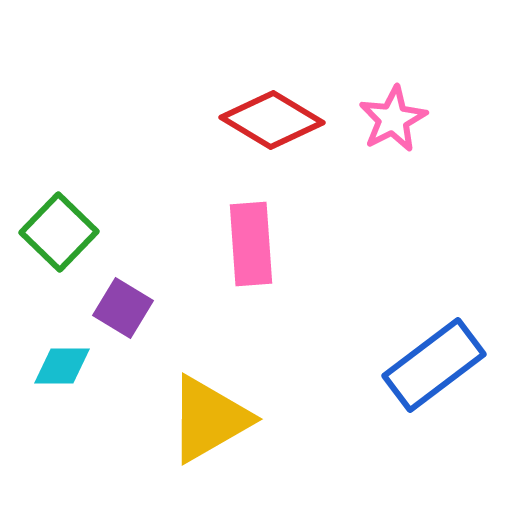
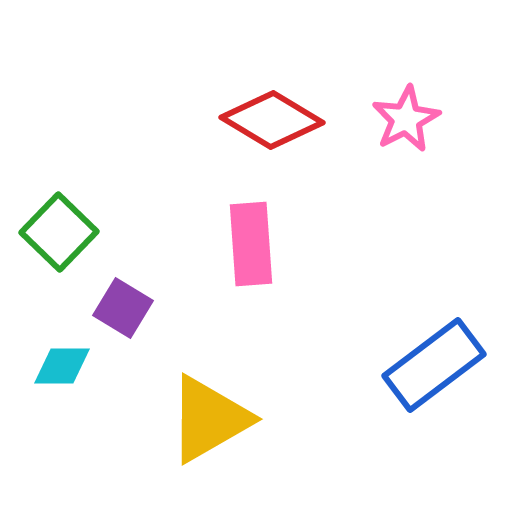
pink star: moved 13 px right
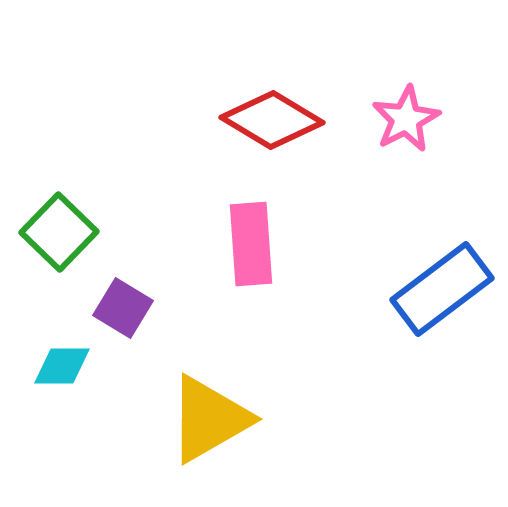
blue rectangle: moved 8 px right, 76 px up
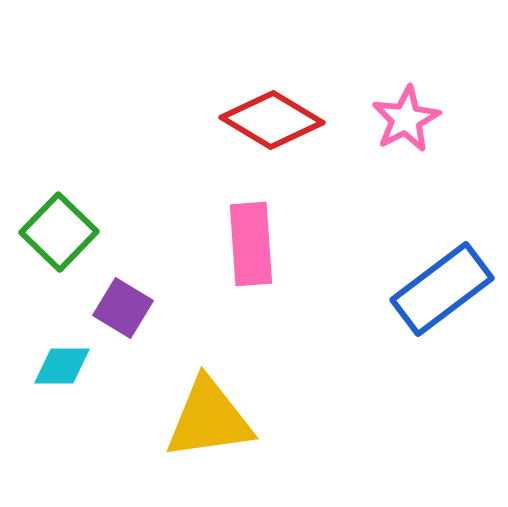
yellow triangle: rotated 22 degrees clockwise
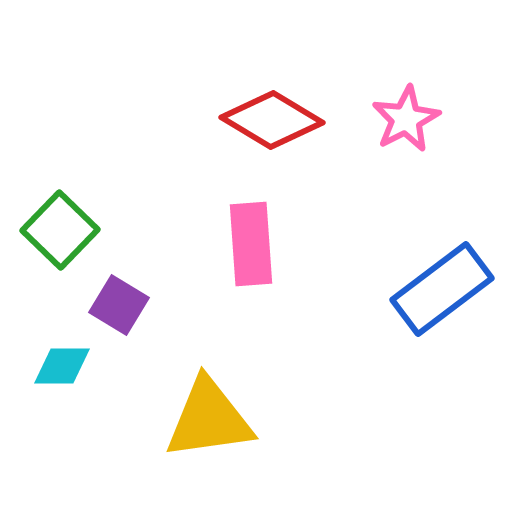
green square: moved 1 px right, 2 px up
purple square: moved 4 px left, 3 px up
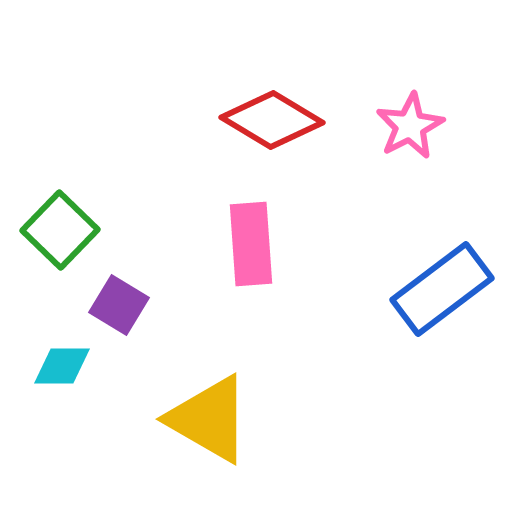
pink star: moved 4 px right, 7 px down
yellow triangle: rotated 38 degrees clockwise
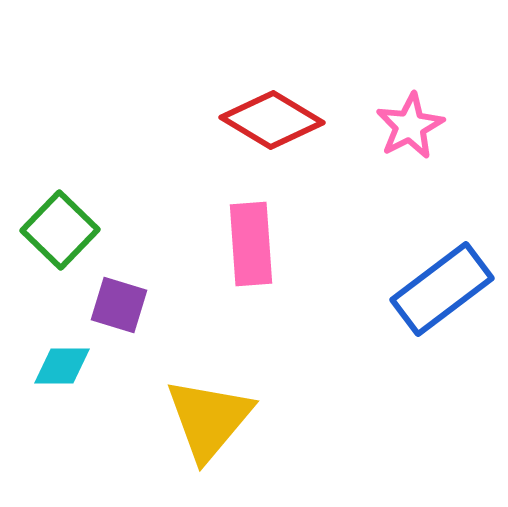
purple square: rotated 14 degrees counterclockwise
yellow triangle: rotated 40 degrees clockwise
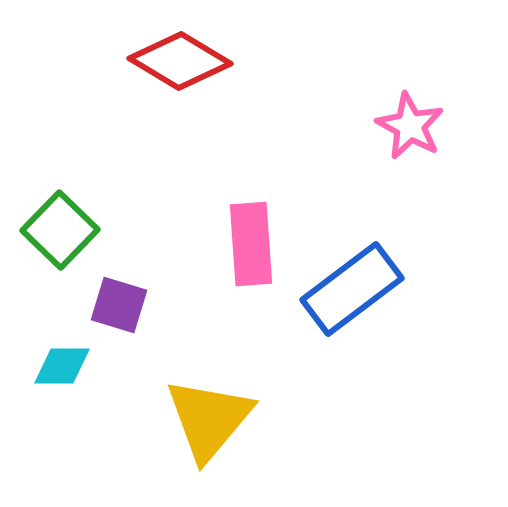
red diamond: moved 92 px left, 59 px up
pink star: rotated 16 degrees counterclockwise
blue rectangle: moved 90 px left
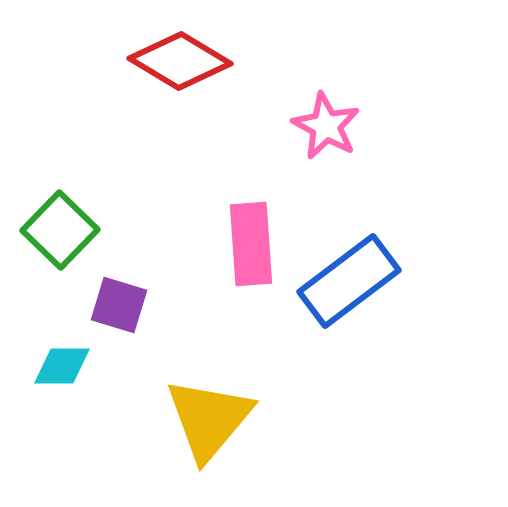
pink star: moved 84 px left
blue rectangle: moved 3 px left, 8 px up
